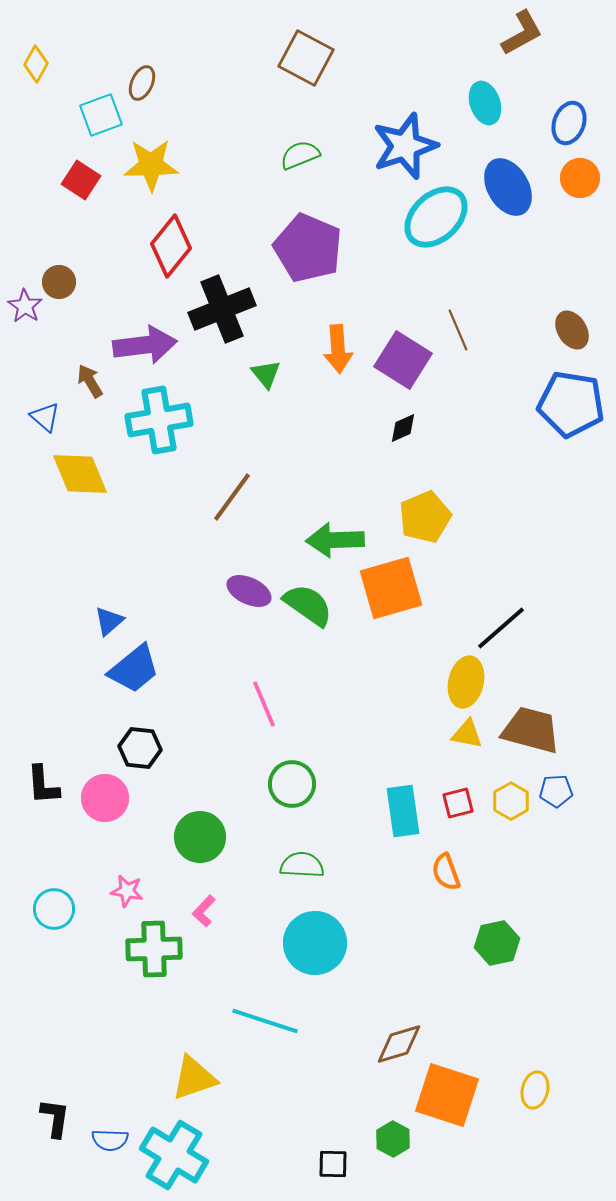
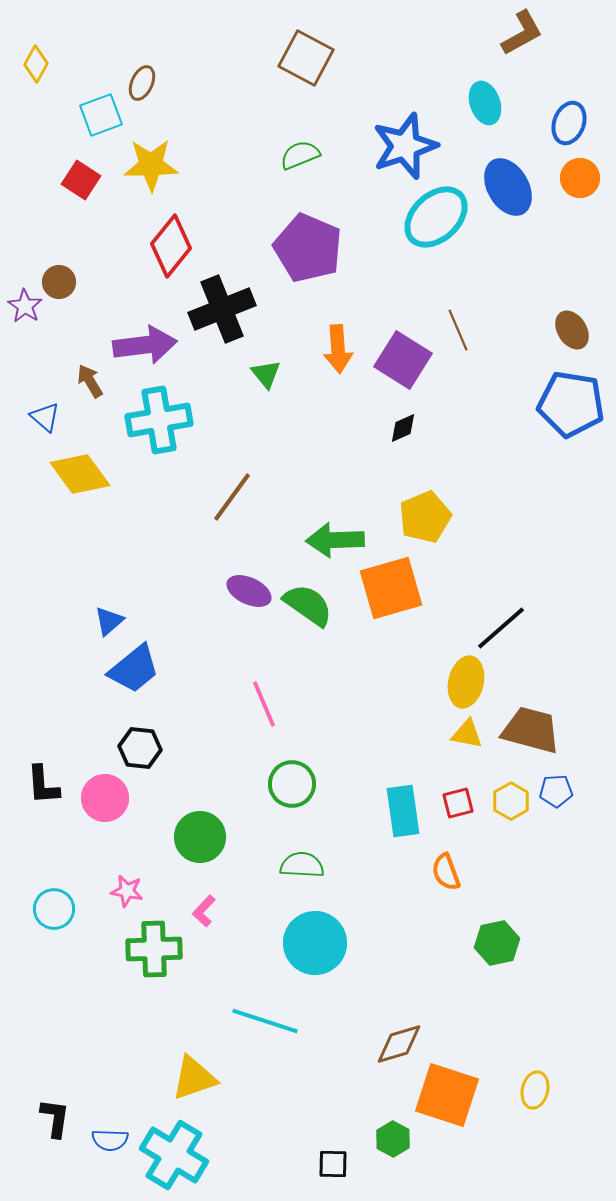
yellow diamond at (80, 474): rotated 14 degrees counterclockwise
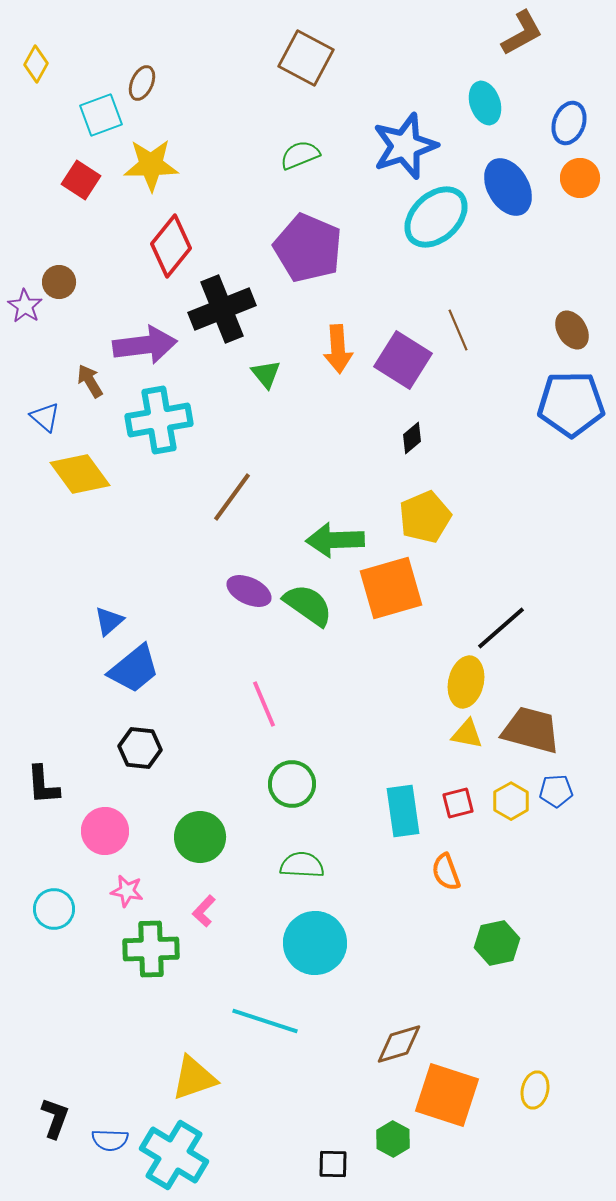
blue pentagon at (571, 404): rotated 10 degrees counterclockwise
black diamond at (403, 428): moved 9 px right, 10 px down; rotated 16 degrees counterclockwise
pink circle at (105, 798): moved 33 px down
green cross at (154, 949): moved 3 px left
black L-shape at (55, 1118): rotated 12 degrees clockwise
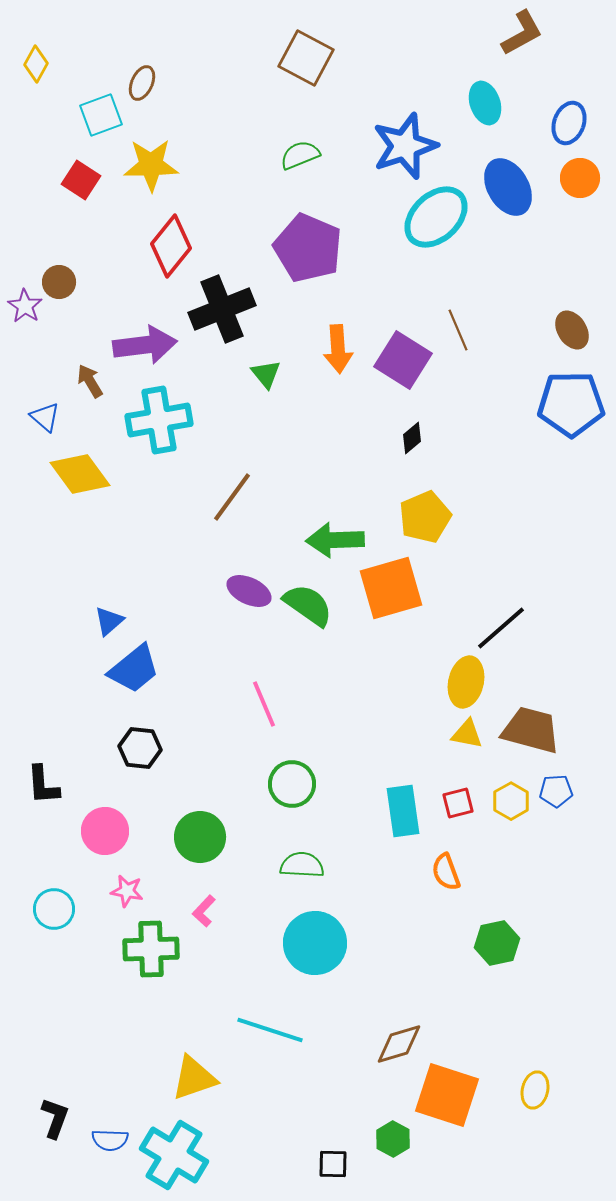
cyan line at (265, 1021): moved 5 px right, 9 px down
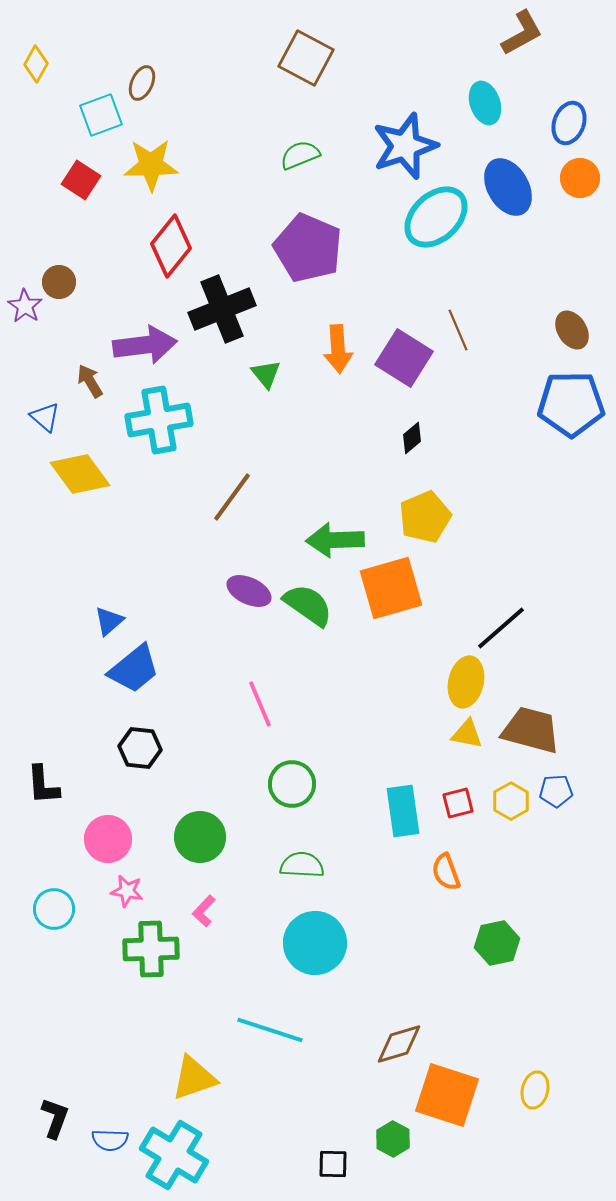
purple square at (403, 360): moved 1 px right, 2 px up
pink line at (264, 704): moved 4 px left
pink circle at (105, 831): moved 3 px right, 8 px down
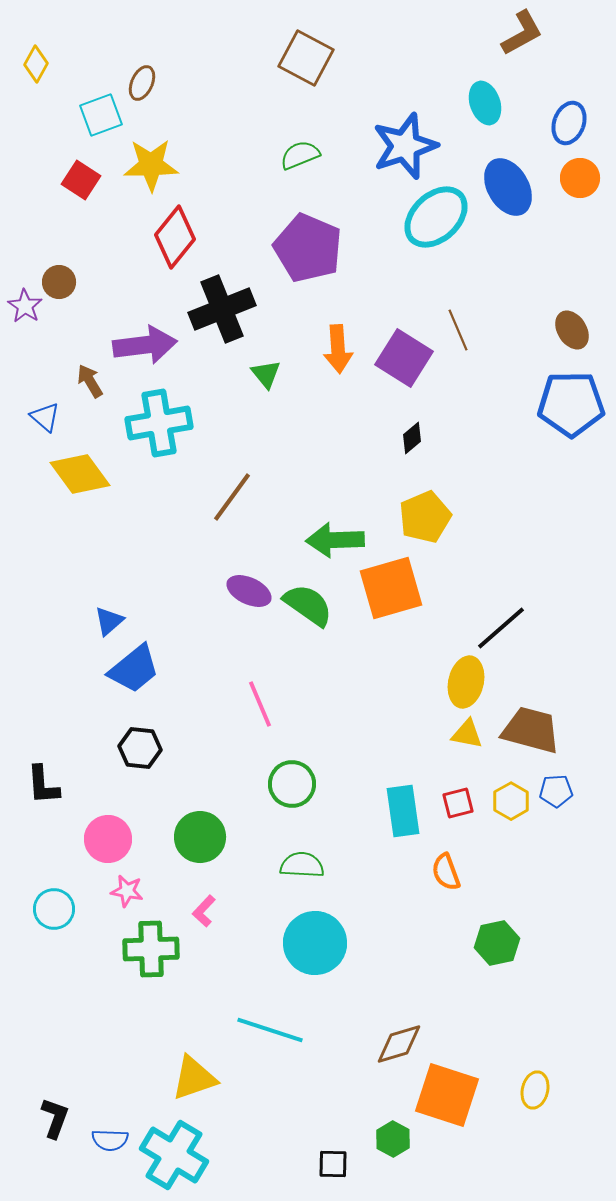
red diamond at (171, 246): moved 4 px right, 9 px up
cyan cross at (159, 420): moved 3 px down
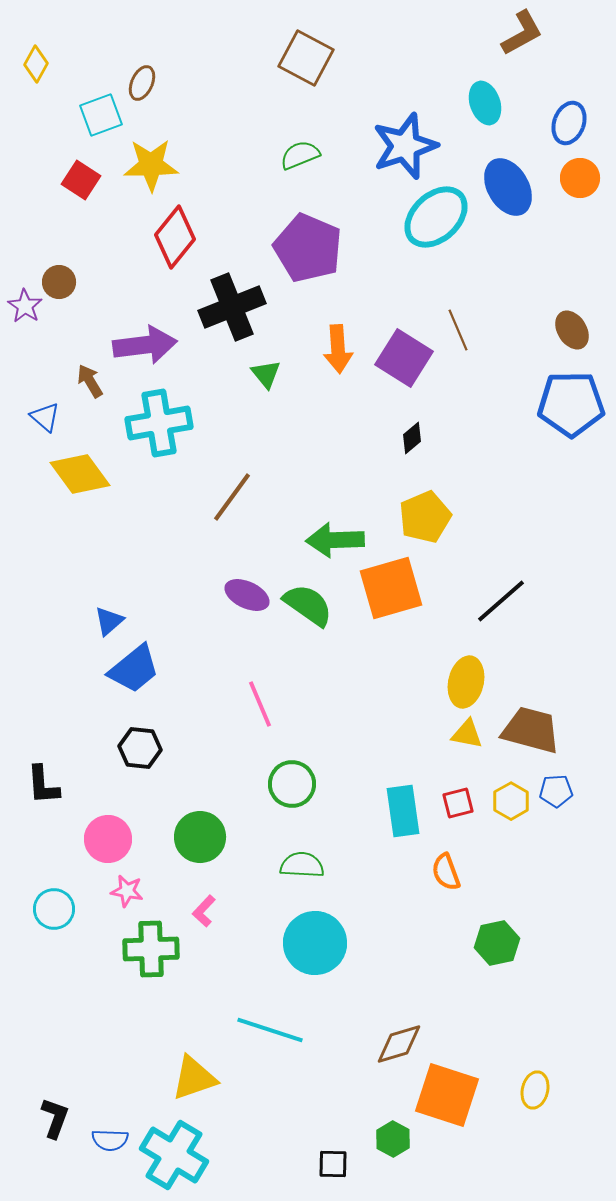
black cross at (222, 309): moved 10 px right, 2 px up
purple ellipse at (249, 591): moved 2 px left, 4 px down
black line at (501, 628): moved 27 px up
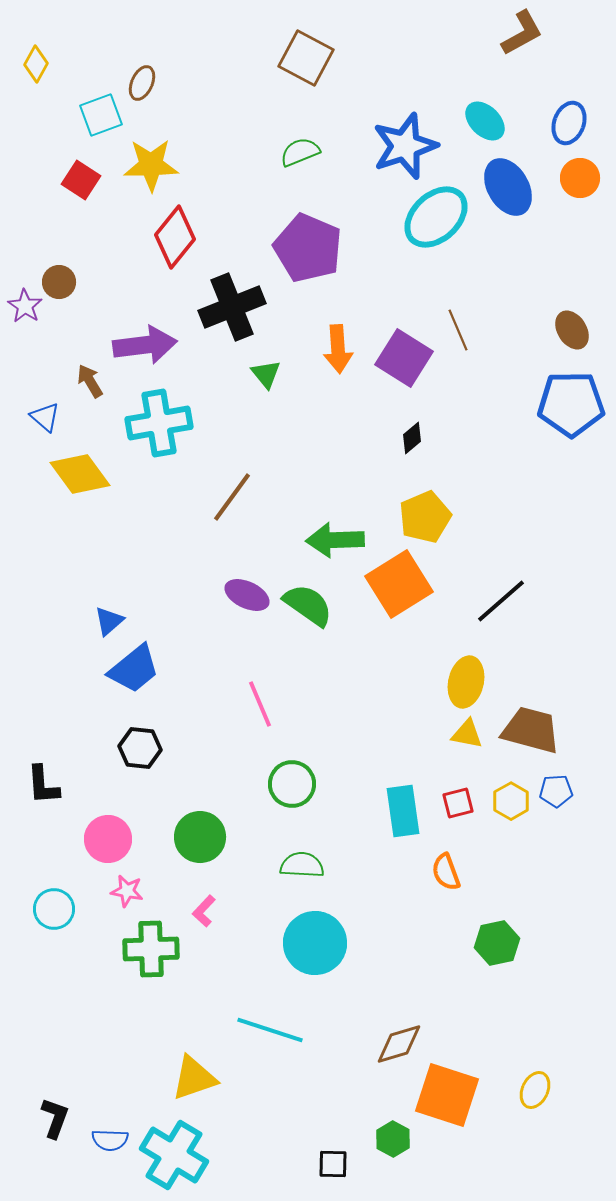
cyan ellipse at (485, 103): moved 18 px down; rotated 27 degrees counterclockwise
green semicircle at (300, 155): moved 3 px up
orange square at (391, 588): moved 8 px right, 4 px up; rotated 16 degrees counterclockwise
yellow ellipse at (535, 1090): rotated 12 degrees clockwise
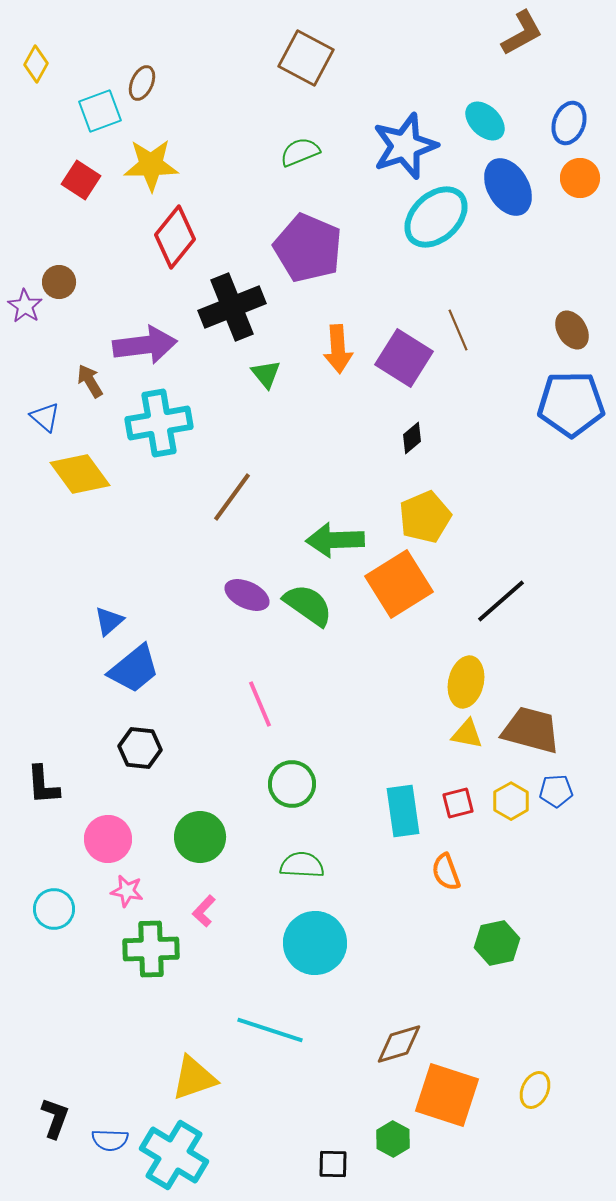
cyan square at (101, 115): moved 1 px left, 4 px up
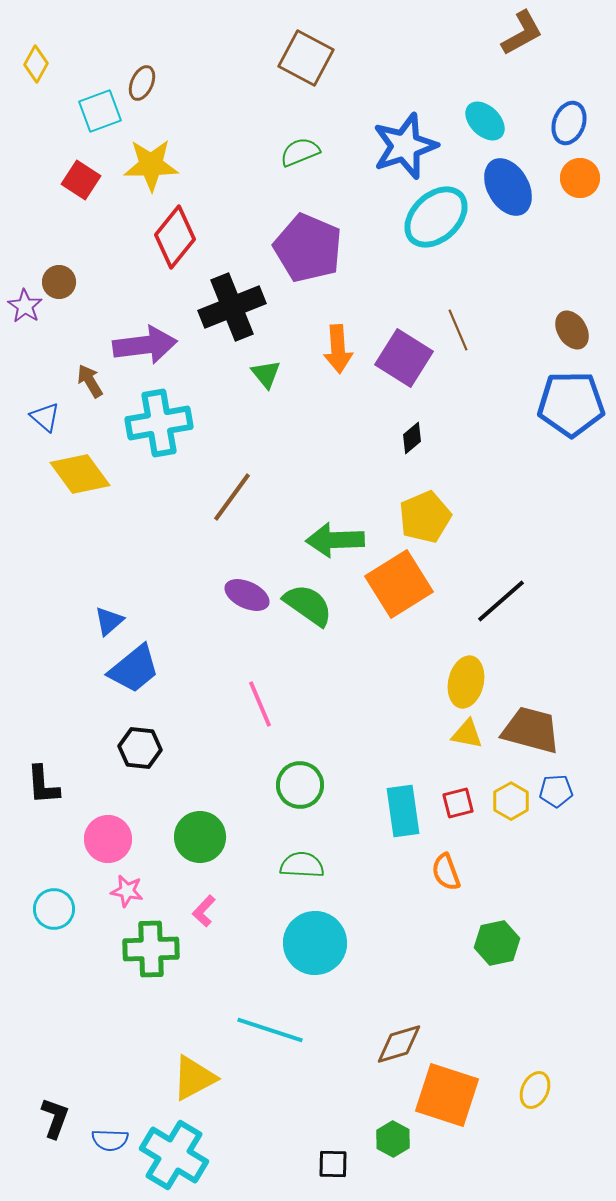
green circle at (292, 784): moved 8 px right, 1 px down
yellow triangle at (194, 1078): rotated 9 degrees counterclockwise
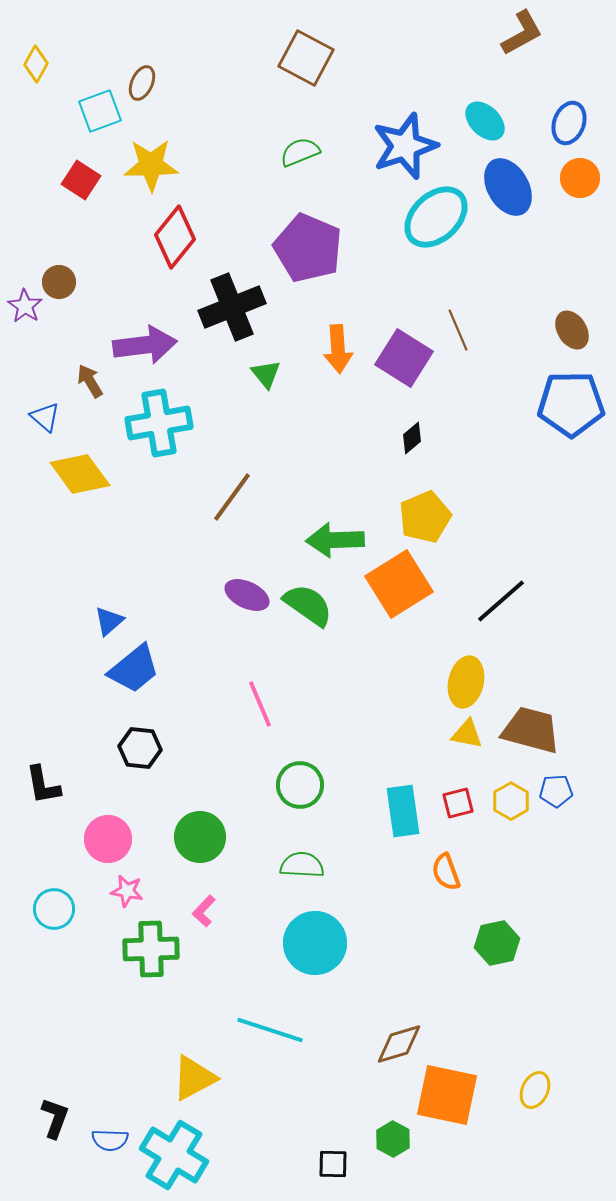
black L-shape at (43, 785): rotated 6 degrees counterclockwise
orange square at (447, 1095): rotated 6 degrees counterclockwise
